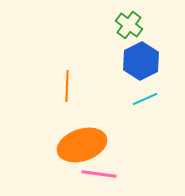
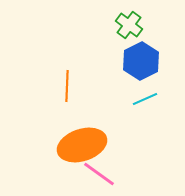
pink line: rotated 28 degrees clockwise
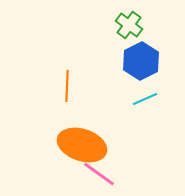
orange ellipse: rotated 36 degrees clockwise
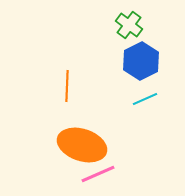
pink line: moved 1 px left; rotated 60 degrees counterclockwise
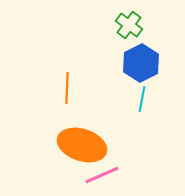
blue hexagon: moved 2 px down
orange line: moved 2 px down
cyan line: moved 3 px left; rotated 55 degrees counterclockwise
pink line: moved 4 px right, 1 px down
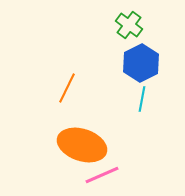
orange line: rotated 24 degrees clockwise
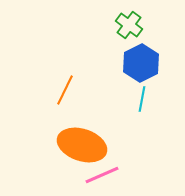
orange line: moved 2 px left, 2 px down
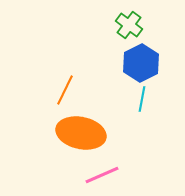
orange ellipse: moved 1 px left, 12 px up; rotated 6 degrees counterclockwise
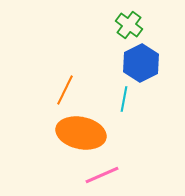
cyan line: moved 18 px left
